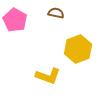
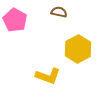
brown semicircle: moved 3 px right, 1 px up
yellow hexagon: rotated 8 degrees counterclockwise
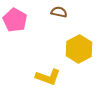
yellow hexagon: moved 1 px right
yellow L-shape: moved 1 px down
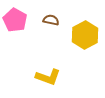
brown semicircle: moved 8 px left, 8 px down
yellow hexagon: moved 6 px right, 14 px up
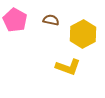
yellow hexagon: moved 2 px left, 1 px up
yellow L-shape: moved 20 px right, 10 px up
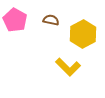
yellow L-shape: rotated 25 degrees clockwise
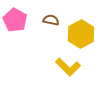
yellow hexagon: moved 2 px left
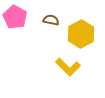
pink pentagon: moved 3 px up
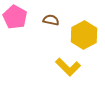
yellow hexagon: moved 3 px right, 1 px down
